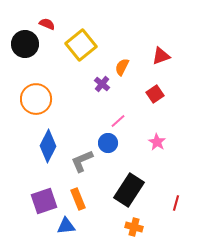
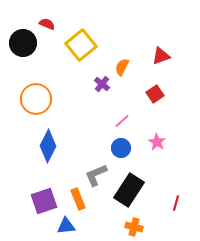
black circle: moved 2 px left, 1 px up
pink line: moved 4 px right
blue circle: moved 13 px right, 5 px down
gray L-shape: moved 14 px right, 14 px down
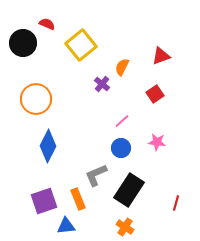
pink star: rotated 24 degrees counterclockwise
orange cross: moved 9 px left; rotated 18 degrees clockwise
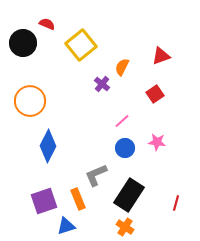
orange circle: moved 6 px left, 2 px down
blue circle: moved 4 px right
black rectangle: moved 5 px down
blue triangle: rotated 12 degrees counterclockwise
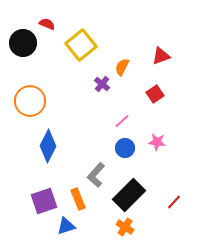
gray L-shape: rotated 25 degrees counterclockwise
black rectangle: rotated 12 degrees clockwise
red line: moved 2 px left, 1 px up; rotated 28 degrees clockwise
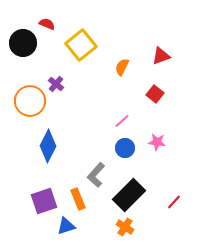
purple cross: moved 46 px left
red square: rotated 18 degrees counterclockwise
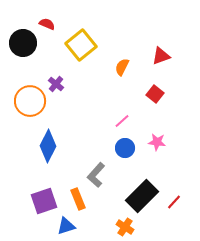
black rectangle: moved 13 px right, 1 px down
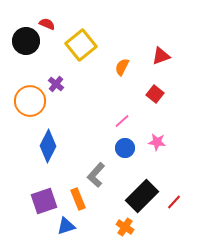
black circle: moved 3 px right, 2 px up
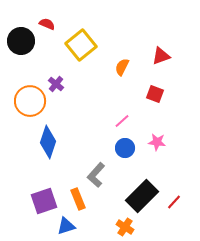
black circle: moved 5 px left
red square: rotated 18 degrees counterclockwise
blue diamond: moved 4 px up; rotated 8 degrees counterclockwise
